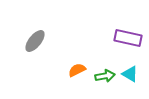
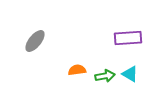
purple rectangle: rotated 16 degrees counterclockwise
orange semicircle: rotated 18 degrees clockwise
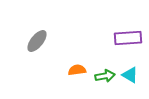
gray ellipse: moved 2 px right
cyan triangle: moved 1 px down
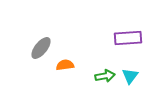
gray ellipse: moved 4 px right, 7 px down
orange semicircle: moved 12 px left, 5 px up
cyan triangle: moved 1 px down; rotated 36 degrees clockwise
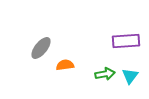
purple rectangle: moved 2 px left, 3 px down
green arrow: moved 2 px up
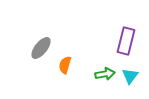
purple rectangle: rotated 72 degrees counterclockwise
orange semicircle: rotated 66 degrees counterclockwise
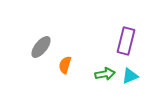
gray ellipse: moved 1 px up
cyan triangle: rotated 30 degrees clockwise
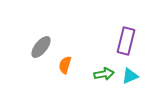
green arrow: moved 1 px left
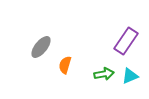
purple rectangle: rotated 20 degrees clockwise
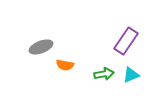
gray ellipse: rotated 30 degrees clockwise
orange semicircle: rotated 96 degrees counterclockwise
cyan triangle: moved 1 px right, 1 px up
